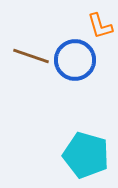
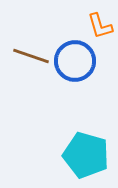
blue circle: moved 1 px down
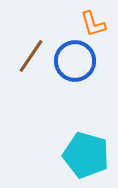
orange L-shape: moved 7 px left, 2 px up
brown line: rotated 75 degrees counterclockwise
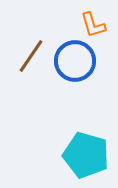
orange L-shape: moved 1 px down
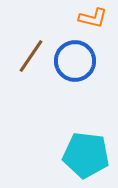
orange L-shape: moved 7 px up; rotated 60 degrees counterclockwise
cyan pentagon: rotated 9 degrees counterclockwise
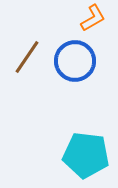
orange L-shape: rotated 44 degrees counterclockwise
brown line: moved 4 px left, 1 px down
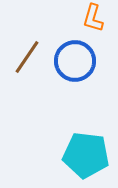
orange L-shape: rotated 136 degrees clockwise
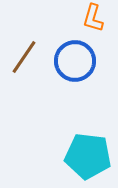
brown line: moved 3 px left
cyan pentagon: moved 2 px right, 1 px down
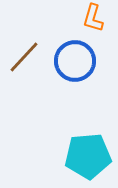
brown line: rotated 9 degrees clockwise
cyan pentagon: rotated 12 degrees counterclockwise
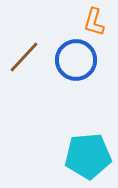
orange L-shape: moved 1 px right, 4 px down
blue circle: moved 1 px right, 1 px up
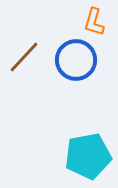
cyan pentagon: rotated 6 degrees counterclockwise
